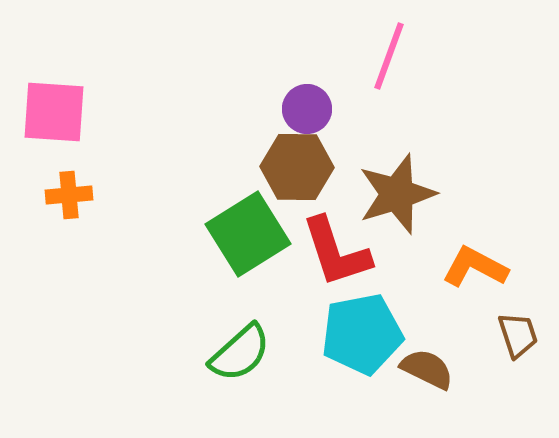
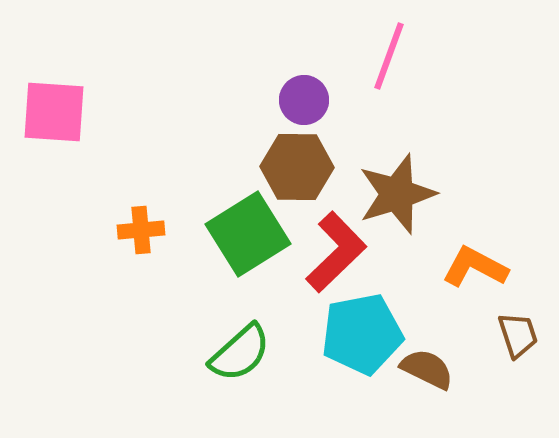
purple circle: moved 3 px left, 9 px up
orange cross: moved 72 px right, 35 px down
red L-shape: rotated 116 degrees counterclockwise
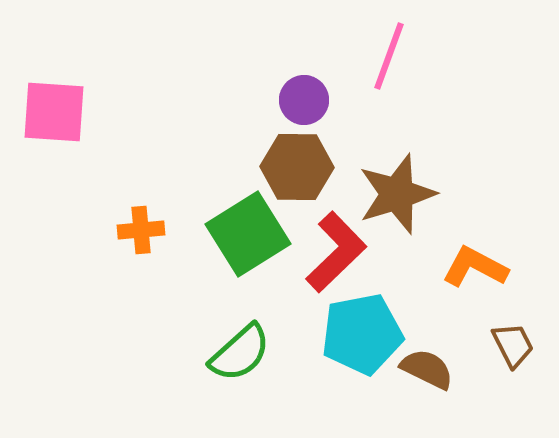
brown trapezoid: moved 5 px left, 10 px down; rotated 9 degrees counterclockwise
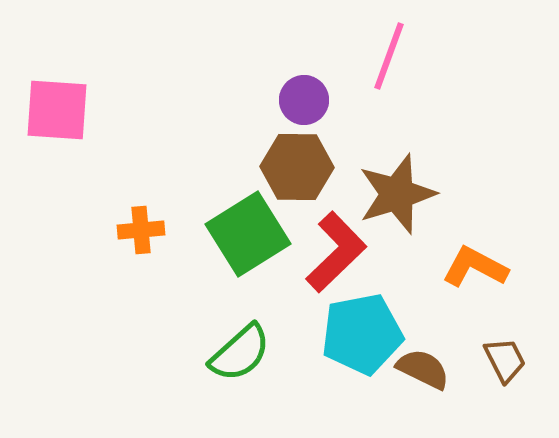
pink square: moved 3 px right, 2 px up
brown trapezoid: moved 8 px left, 15 px down
brown semicircle: moved 4 px left
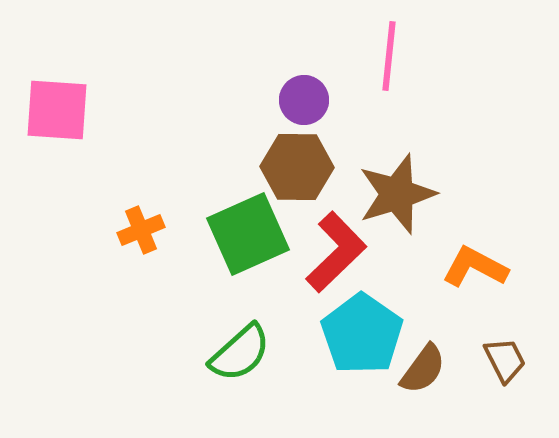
pink line: rotated 14 degrees counterclockwise
orange cross: rotated 18 degrees counterclockwise
green square: rotated 8 degrees clockwise
cyan pentagon: rotated 26 degrees counterclockwise
brown semicircle: rotated 100 degrees clockwise
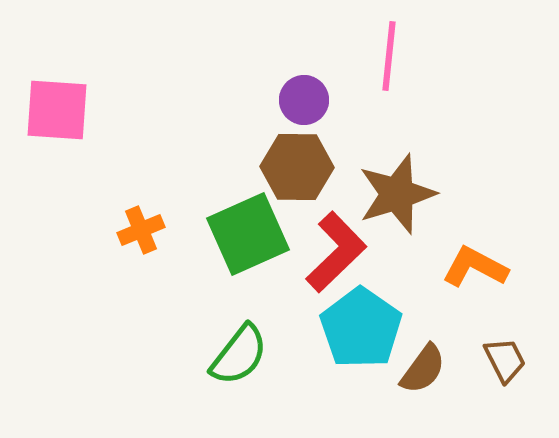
cyan pentagon: moved 1 px left, 6 px up
green semicircle: moved 1 px left, 2 px down; rotated 10 degrees counterclockwise
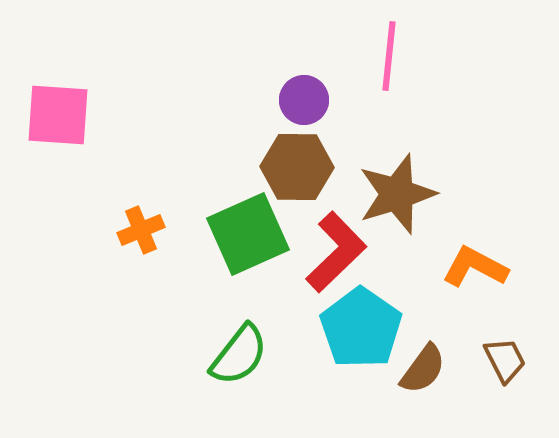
pink square: moved 1 px right, 5 px down
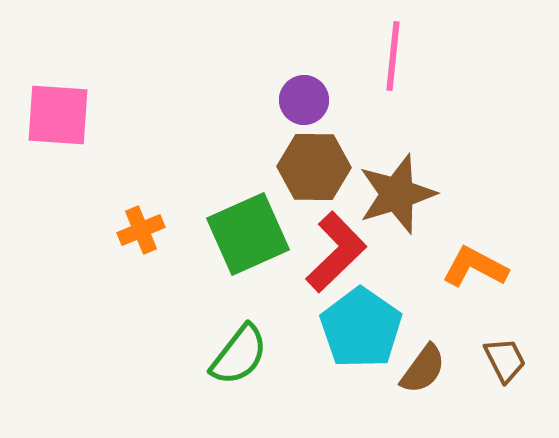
pink line: moved 4 px right
brown hexagon: moved 17 px right
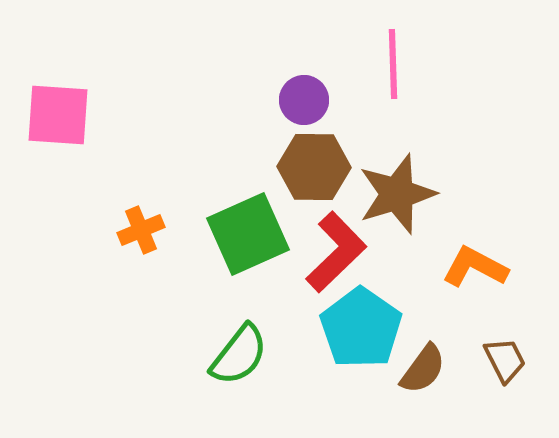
pink line: moved 8 px down; rotated 8 degrees counterclockwise
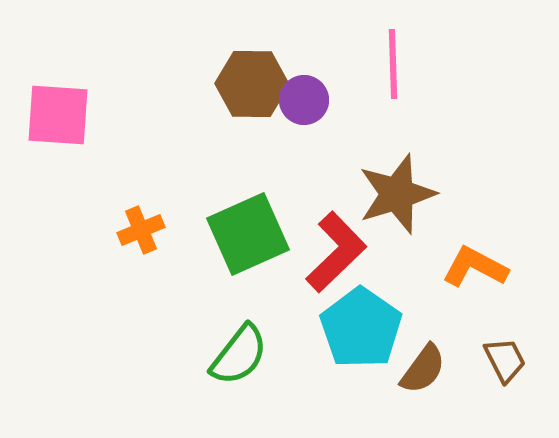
brown hexagon: moved 62 px left, 83 px up
